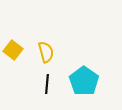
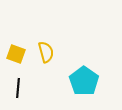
yellow square: moved 3 px right, 4 px down; rotated 18 degrees counterclockwise
black line: moved 29 px left, 4 px down
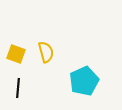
cyan pentagon: rotated 12 degrees clockwise
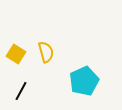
yellow square: rotated 12 degrees clockwise
black line: moved 3 px right, 3 px down; rotated 24 degrees clockwise
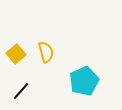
yellow square: rotated 18 degrees clockwise
black line: rotated 12 degrees clockwise
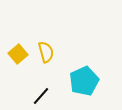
yellow square: moved 2 px right
black line: moved 20 px right, 5 px down
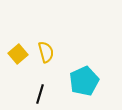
black line: moved 1 px left, 2 px up; rotated 24 degrees counterclockwise
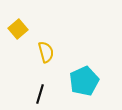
yellow square: moved 25 px up
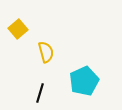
black line: moved 1 px up
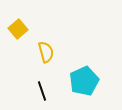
black line: moved 2 px right, 2 px up; rotated 36 degrees counterclockwise
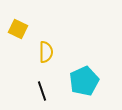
yellow square: rotated 24 degrees counterclockwise
yellow semicircle: rotated 15 degrees clockwise
